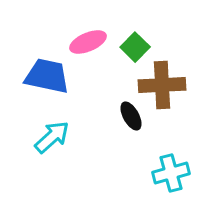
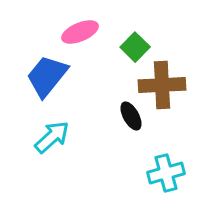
pink ellipse: moved 8 px left, 10 px up
blue trapezoid: rotated 63 degrees counterclockwise
cyan cross: moved 5 px left
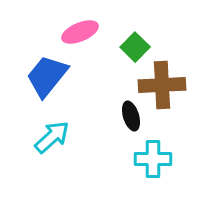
black ellipse: rotated 12 degrees clockwise
cyan cross: moved 13 px left, 14 px up; rotated 15 degrees clockwise
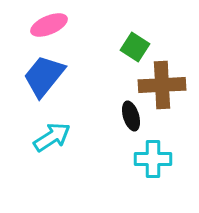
pink ellipse: moved 31 px left, 7 px up
green square: rotated 12 degrees counterclockwise
blue trapezoid: moved 3 px left
cyan arrow: rotated 9 degrees clockwise
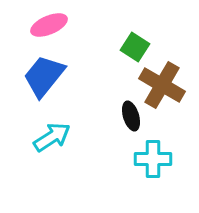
brown cross: rotated 33 degrees clockwise
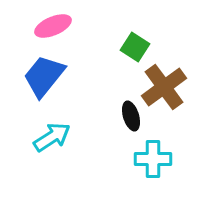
pink ellipse: moved 4 px right, 1 px down
brown cross: moved 2 px right, 2 px down; rotated 24 degrees clockwise
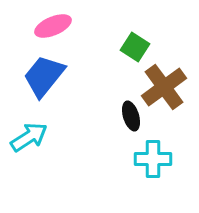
cyan arrow: moved 23 px left
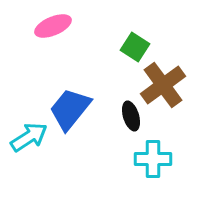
blue trapezoid: moved 26 px right, 33 px down
brown cross: moved 1 px left, 2 px up
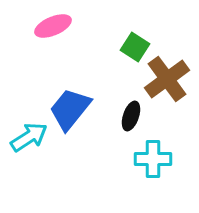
brown cross: moved 4 px right, 6 px up
black ellipse: rotated 36 degrees clockwise
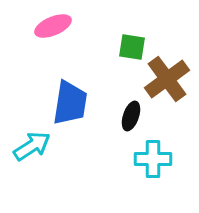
green square: moved 3 px left; rotated 24 degrees counterclockwise
blue trapezoid: moved 6 px up; rotated 150 degrees clockwise
cyan arrow: moved 3 px right, 9 px down
